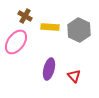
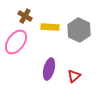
red triangle: rotated 32 degrees clockwise
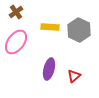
brown cross: moved 9 px left, 4 px up; rotated 24 degrees clockwise
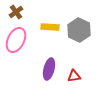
pink ellipse: moved 2 px up; rotated 10 degrees counterclockwise
red triangle: rotated 32 degrees clockwise
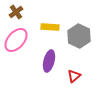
gray hexagon: moved 6 px down
pink ellipse: rotated 15 degrees clockwise
purple ellipse: moved 8 px up
red triangle: rotated 32 degrees counterclockwise
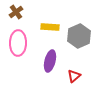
gray hexagon: rotated 10 degrees clockwise
pink ellipse: moved 2 px right, 3 px down; rotated 40 degrees counterclockwise
purple ellipse: moved 1 px right
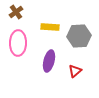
gray hexagon: rotated 20 degrees clockwise
purple ellipse: moved 1 px left
red triangle: moved 1 px right, 5 px up
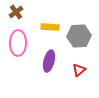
red triangle: moved 4 px right, 1 px up
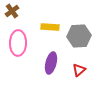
brown cross: moved 4 px left, 1 px up
purple ellipse: moved 2 px right, 2 px down
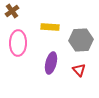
gray hexagon: moved 2 px right, 4 px down
red triangle: rotated 32 degrees counterclockwise
